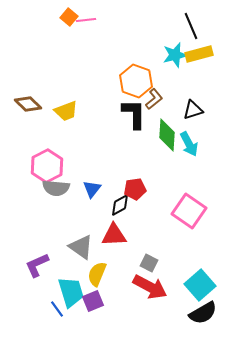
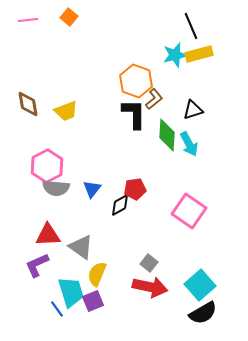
pink line: moved 58 px left
brown diamond: rotated 36 degrees clockwise
red triangle: moved 66 px left
gray square: rotated 12 degrees clockwise
red arrow: rotated 16 degrees counterclockwise
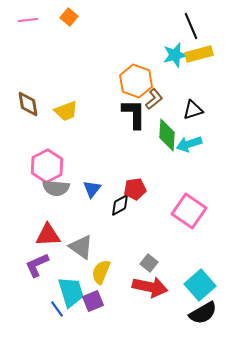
cyan arrow: rotated 100 degrees clockwise
yellow semicircle: moved 4 px right, 2 px up
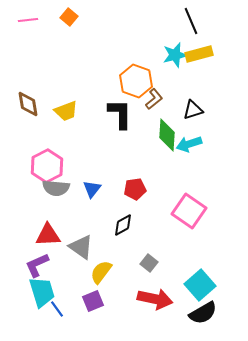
black line: moved 5 px up
black L-shape: moved 14 px left
black diamond: moved 3 px right, 20 px down
yellow semicircle: rotated 15 degrees clockwise
red arrow: moved 5 px right, 12 px down
cyan trapezoid: moved 29 px left
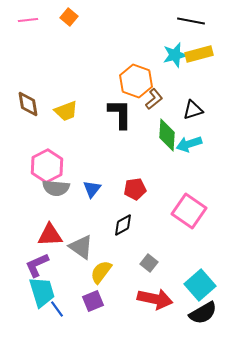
black line: rotated 56 degrees counterclockwise
red triangle: moved 2 px right
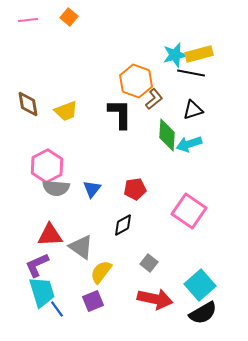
black line: moved 52 px down
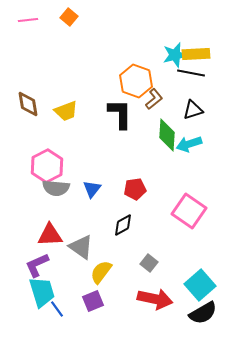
yellow rectangle: moved 3 px left; rotated 12 degrees clockwise
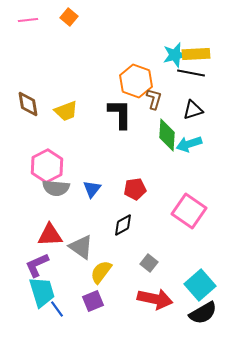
brown L-shape: rotated 35 degrees counterclockwise
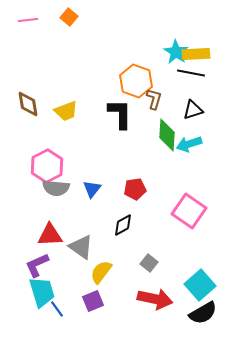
cyan star: moved 1 px right, 3 px up; rotated 25 degrees counterclockwise
